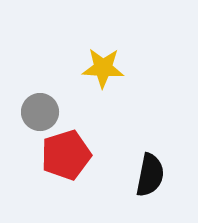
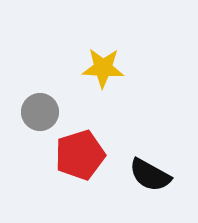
red pentagon: moved 14 px right
black semicircle: rotated 108 degrees clockwise
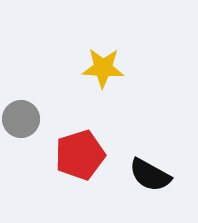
gray circle: moved 19 px left, 7 px down
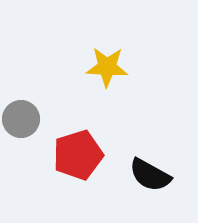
yellow star: moved 4 px right, 1 px up
red pentagon: moved 2 px left
